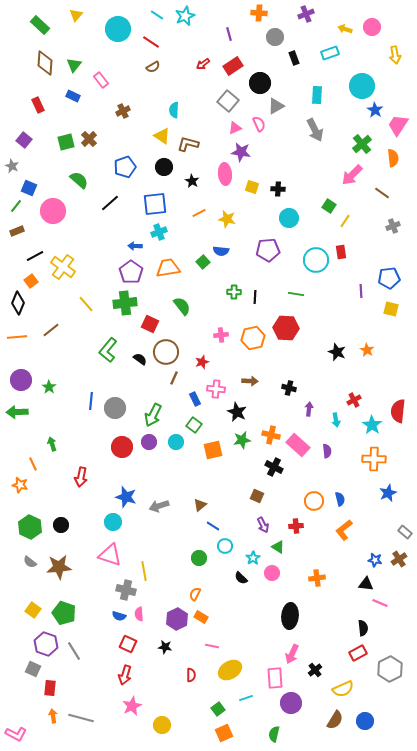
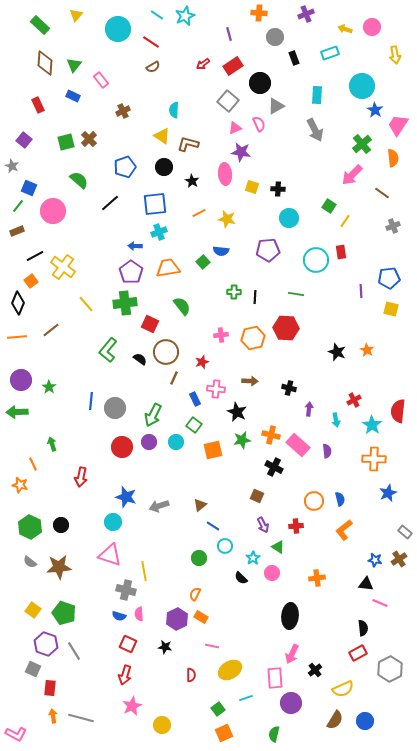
green line at (16, 206): moved 2 px right
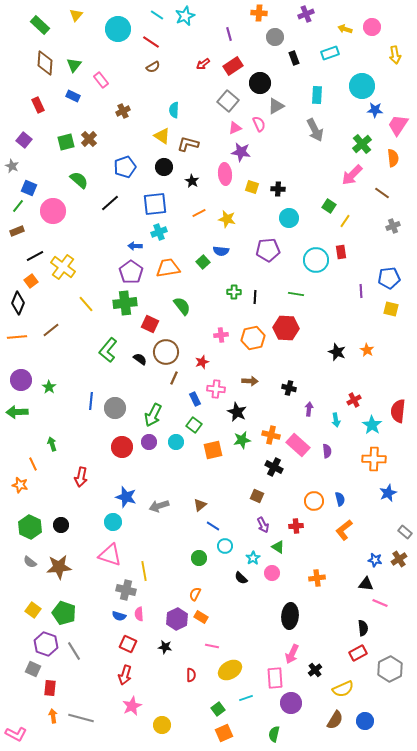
blue star at (375, 110): rotated 28 degrees counterclockwise
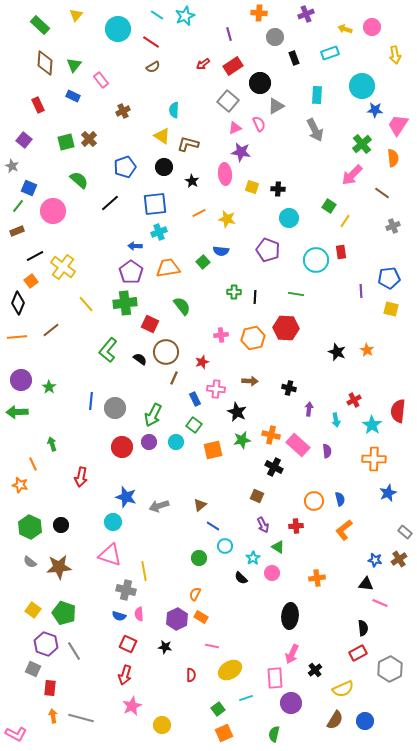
purple pentagon at (268, 250): rotated 25 degrees clockwise
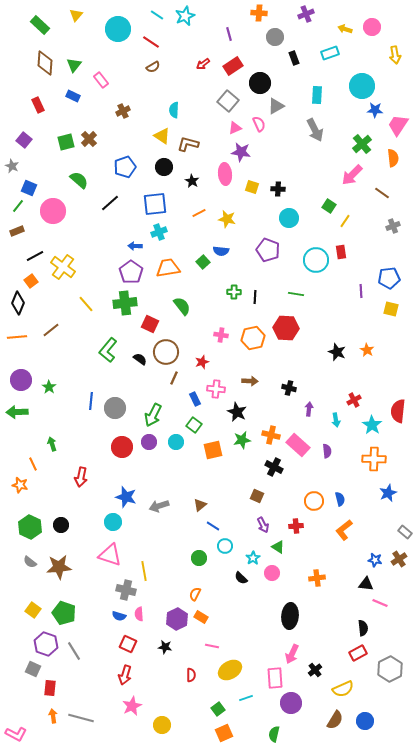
pink cross at (221, 335): rotated 16 degrees clockwise
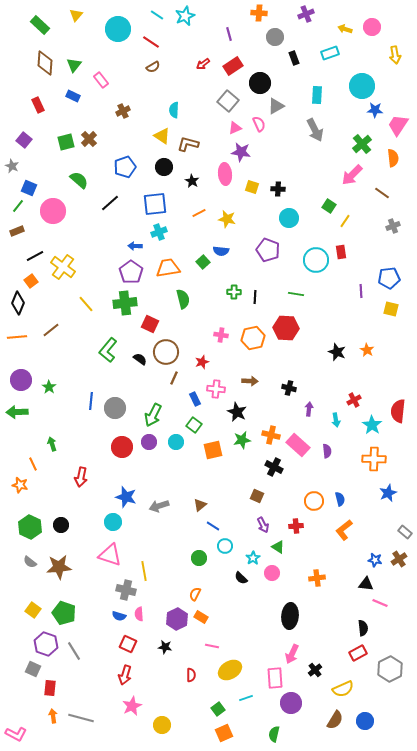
green semicircle at (182, 306): moved 1 px right, 7 px up; rotated 24 degrees clockwise
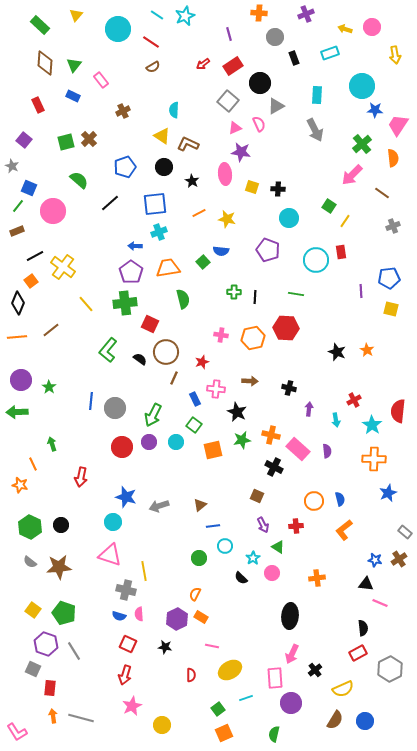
brown L-shape at (188, 144): rotated 10 degrees clockwise
pink rectangle at (298, 445): moved 4 px down
blue line at (213, 526): rotated 40 degrees counterclockwise
pink L-shape at (16, 734): moved 1 px right, 2 px up; rotated 30 degrees clockwise
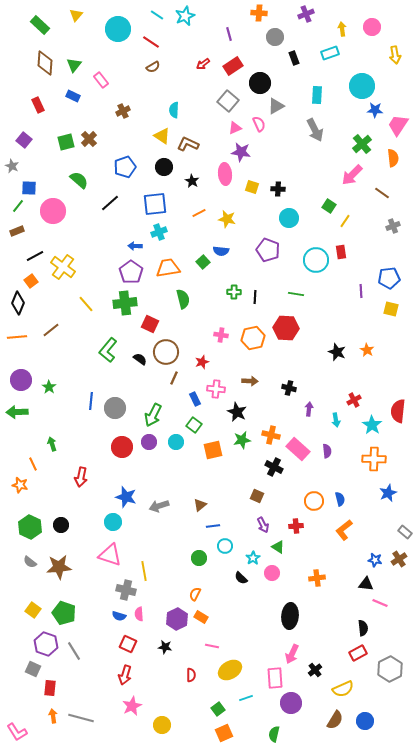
yellow arrow at (345, 29): moved 3 px left; rotated 64 degrees clockwise
blue square at (29, 188): rotated 21 degrees counterclockwise
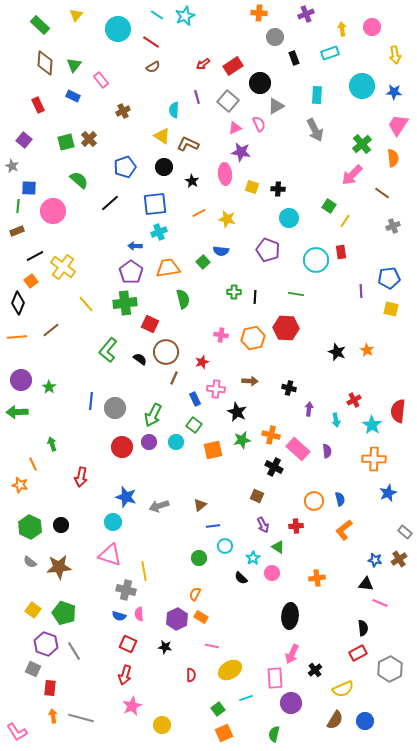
purple line at (229, 34): moved 32 px left, 63 px down
blue star at (375, 110): moved 19 px right, 18 px up
green line at (18, 206): rotated 32 degrees counterclockwise
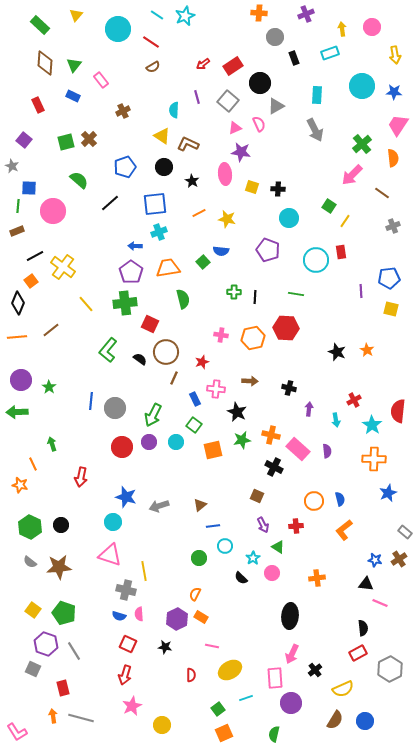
red rectangle at (50, 688): moved 13 px right; rotated 21 degrees counterclockwise
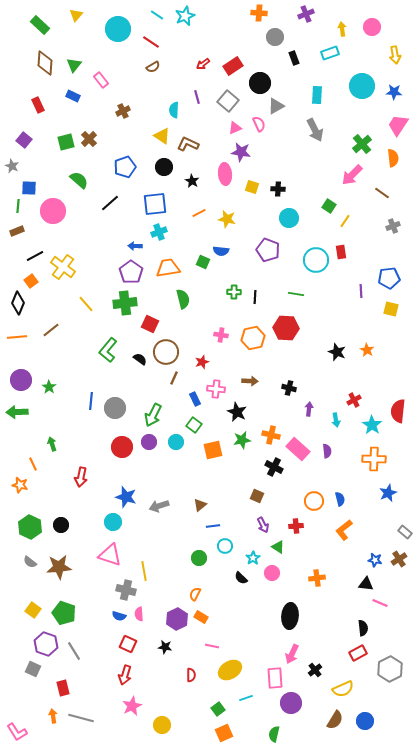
green square at (203, 262): rotated 24 degrees counterclockwise
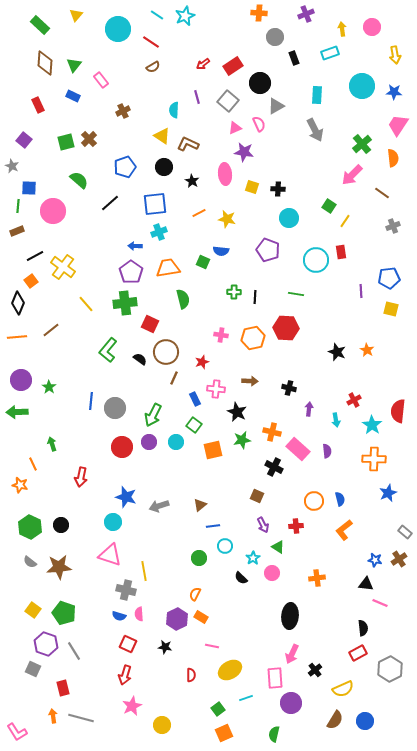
purple star at (241, 152): moved 3 px right
orange cross at (271, 435): moved 1 px right, 3 px up
